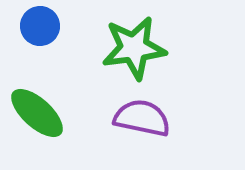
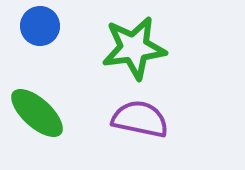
purple semicircle: moved 2 px left, 1 px down
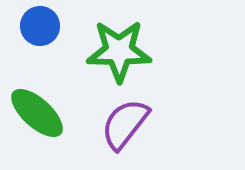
green star: moved 15 px left, 3 px down; rotated 8 degrees clockwise
purple semicircle: moved 15 px left, 5 px down; rotated 64 degrees counterclockwise
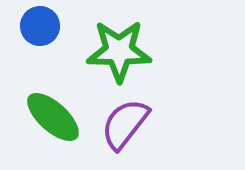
green ellipse: moved 16 px right, 4 px down
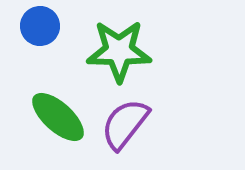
green ellipse: moved 5 px right
